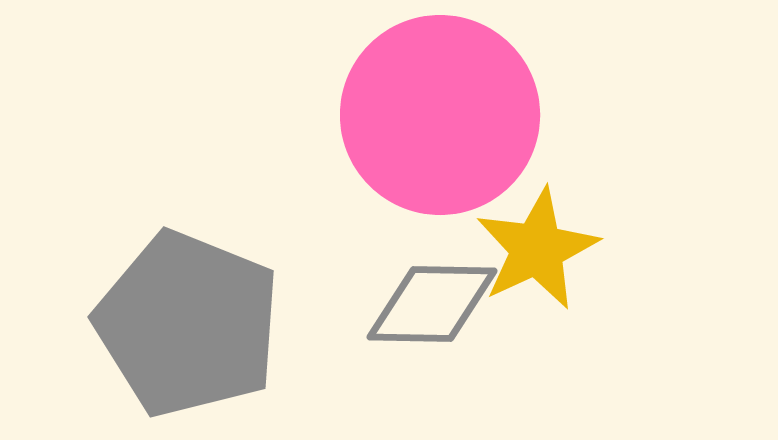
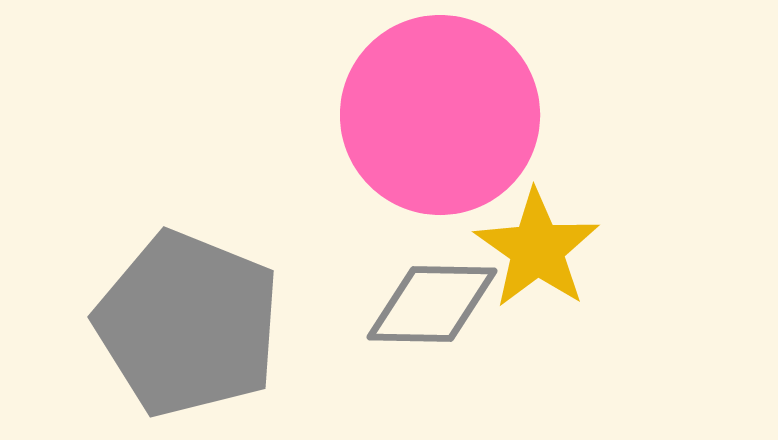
yellow star: rotated 12 degrees counterclockwise
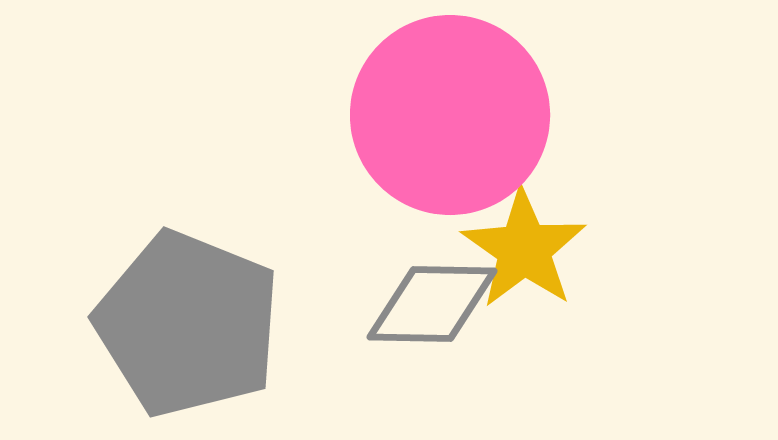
pink circle: moved 10 px right
yellow star: moved 13 px left
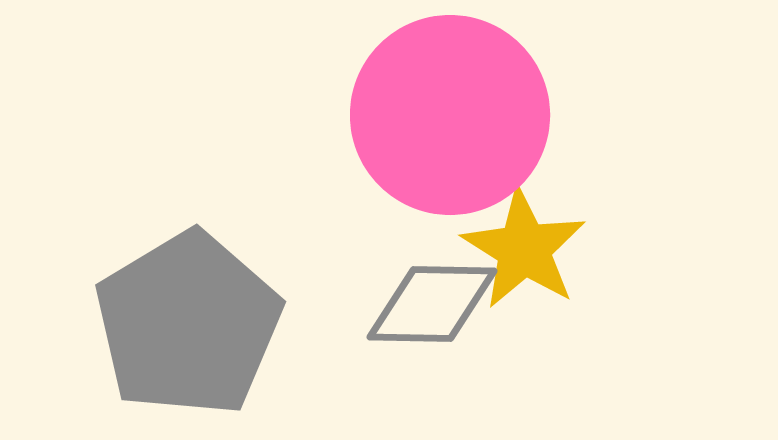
yellow star: rotated 3 degrees counterclockwise
gray pentagon: rotated 19 degrees clockwise
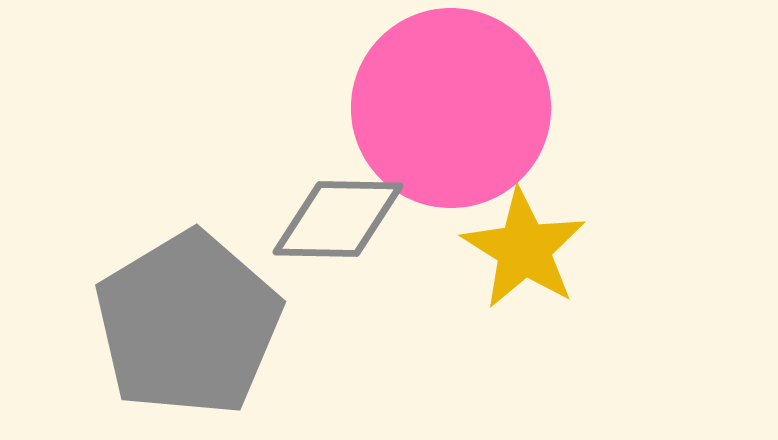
pink circle: moved 1 px right, 7 px up
gray diamond: moved 94 px left, 85 px up
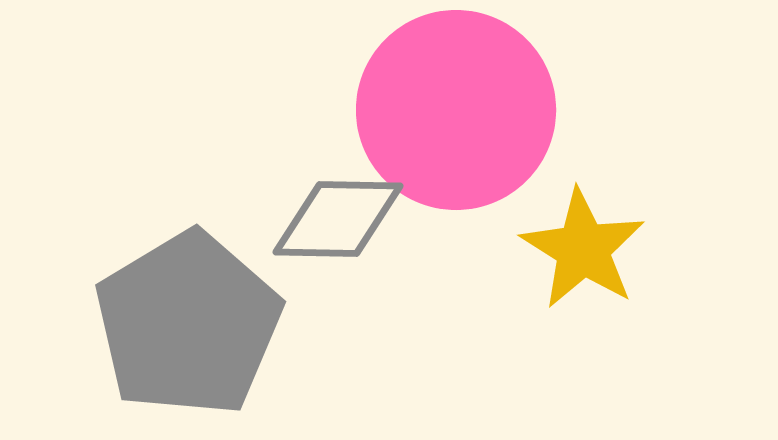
pink circle: moved 5 px right, 2 px down
yellow star: moved 59 px right
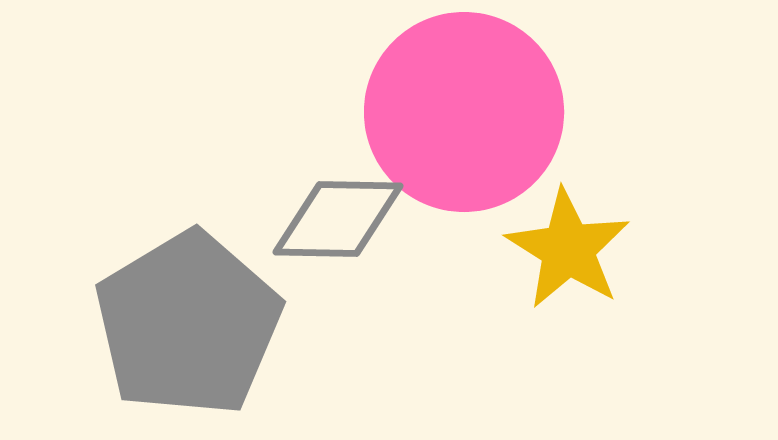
pink circle: moved 8 px right, 2 px down
yellow star: moved 15 px left
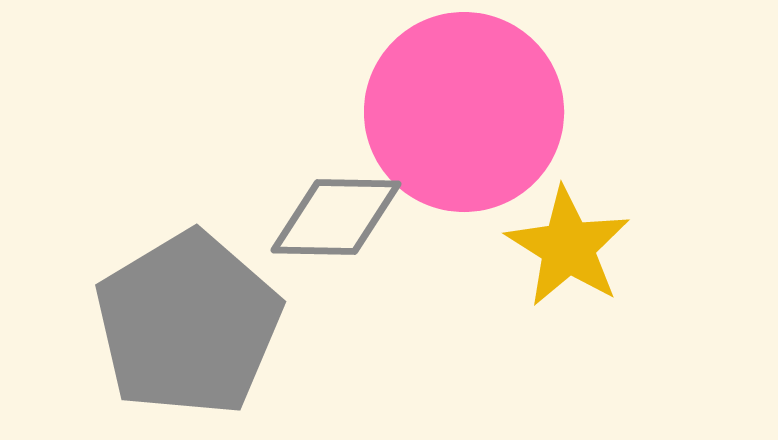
gray diamond: moved 2 px left, 2 px up
yellow star: moved 2 px up
